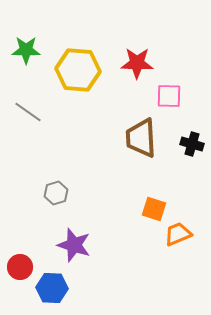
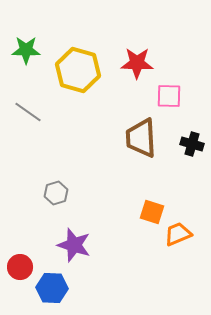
yellow hexagon: rotated 12 degrees clockwise
orange square: moved 2 px left, 3 px down
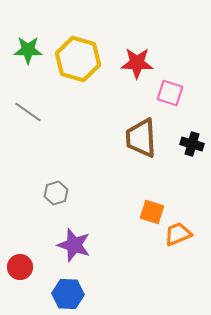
green star: moved 2 px right
yellow hexagon: moved 11 px up
pink square: moved 1 px right, 3 px up; rotated 16 degrees clockwise
blue hexagon: moved 16 px right, 6 px down
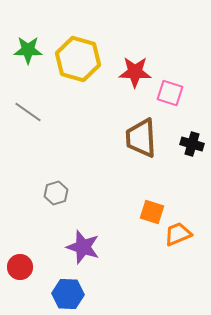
red star: moved 2 px left, 9 px down
purple star: moved 9 px right, 2 px down
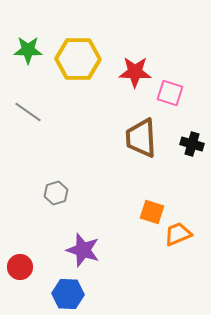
yellow hexagon: rotated 15 degrees counterclockwise
purple star: moved 3 px down
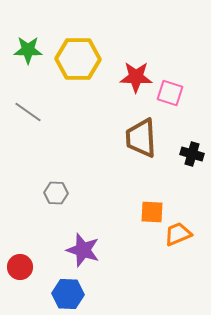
red star: moved 1 px right, 5 px down
black cross: moved 10 px down
gray hexagon: rotated 20 degrees clockwise
orange square: rotated 15 degrees counterclockwise
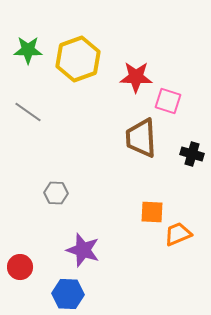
yellow hexagon: rotated 21 degrees counterclockwise
pink square: moved 2 px left, 8 px down
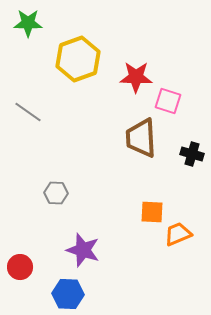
green star: moved 27 px up
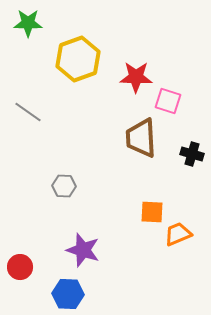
gray hexagon: moved 8 px right, 7 px up
